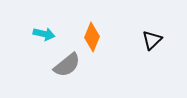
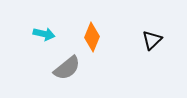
gray semicircle: moved 3 px down
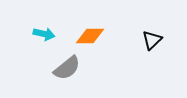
orange diamond: moved 2 px left, 1 px up; rotated 68 degrees clockwise
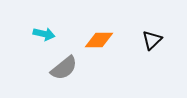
orange diamond: moved 9 px right, 4 px down
gray semicircle: moved 3 px left
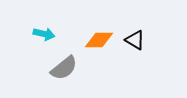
black triangle: moved 17 px left; rotated 45 degrees counterclockwise
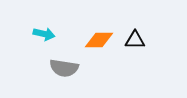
black triangle: rotated 30 degrees counterclockwise
gray semicircle: rotated 48 degrees clockwise
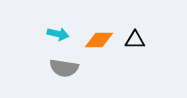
cyan arrow: moved 14 px right
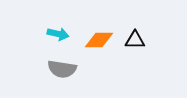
gray semicircle: moved 2 px left, 1 px down
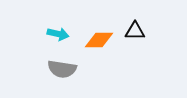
black triangle: moved 9 px up
